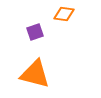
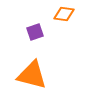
orange triangle: moved 3 px left, 1 px down
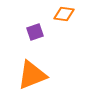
orange triangle: rotated 36 degrees counterclockwise
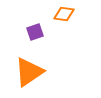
orange triangle: moved 3 px left, 3 px up; rotated 12 degrees counterclockwise
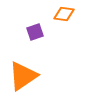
orange triangle: moved 6 px left, 4 px down
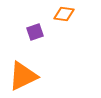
orange triangle: rotated 8 degrees clockwise
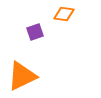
orange triangle: moved 1 px left
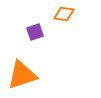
orange triangle: moved 1 px up; rotated 8 degrees clockwise
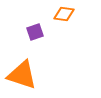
orange triangle: rotated 36 degrees clockwise
